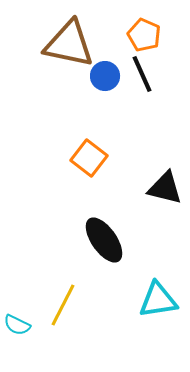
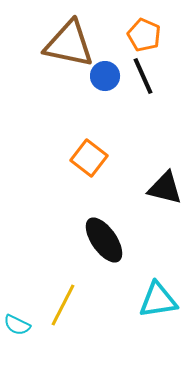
black line: moved 1 px right, 2 px down
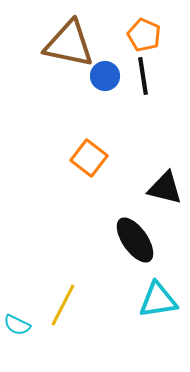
black line: rotated 15 degrees clockwise
black ellipse: moved 31 px right
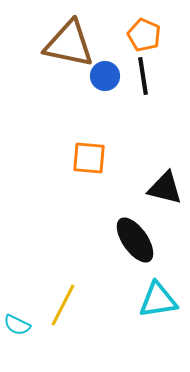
orange square: rotated 33 degrees counterclockwise
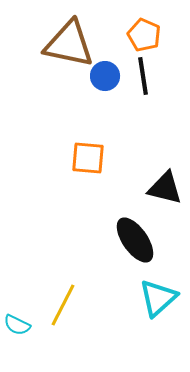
orange square: moved 1 px left
cyan triangle: moved 2 px up; rotated 33 degrees counterclockwise
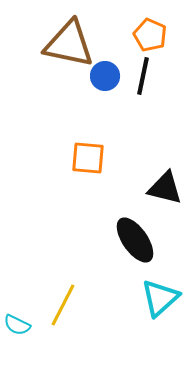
orange pentagon: moved 6 px right
black line: rotated 21 degrees clockwise
cyan triangle: moved 2 px right
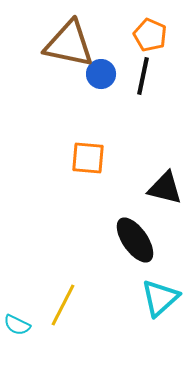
blue circle: moved 4 px left, 2 px up
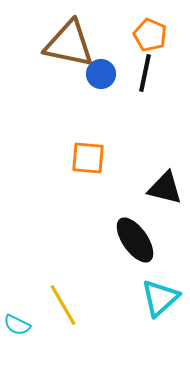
black line: moved 2 px right, 3 px up
yellow line: rotated 57 degrees counterclockwise
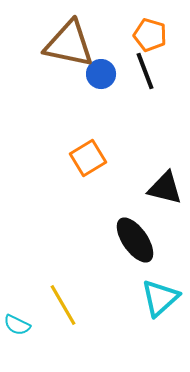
orange pentagon: rotated 8 degrees counterclockwise
black line: moved 2 px up; rotated 33 degrees counterclockwise
orange square: rotated 36 degrees counterclockwise
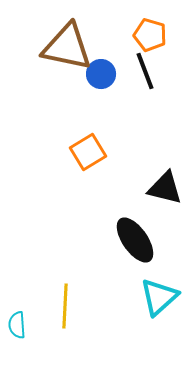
brown triangle: moved 2 px left, 3 px down
orange square: moved 6 px up
cyan triangle: moved 1 px left, 1 px up
yellow line: moved 2 px right, 1 px down; rotated 33 degrees clockwise
cyan semicircle: rotated 60 degrees clockwise
